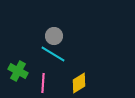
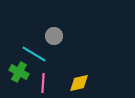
cyan line: moved 19 px left
green cross: moved 1 px right, 1 px down
yellow diamond: rotated 20 degrees clockwise
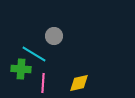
green cross: moved 2 px right, 3 px up; rotated 24 degrees counterclockwise
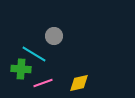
pink line: rotated 66 degrees clockwise
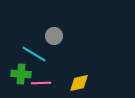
green cross: moved 5 px down
pink line: moved 2 px left; rotated 18 degrees clockwise
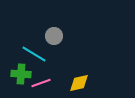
pink line: rotated 18 degrees counterclockwise
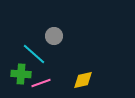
cyan line: rotated 10 degrees clockwise
yellow diamond: moved 4 px right, 3 px up
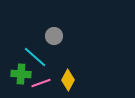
cyan line: moved 1 px right, 3 px down
yellow diamond: moved 15 px left; rotated 50 degrees counterclockwise
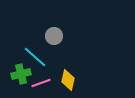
green cross: rotated 18 degrees counterclockwise
yellow diamond: rotated 15 degrees counterclockwise
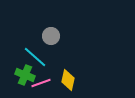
gray circle: moved 3 px left
green cross: moved 4 px right, 1 px down; rotated 36 degrees clockwise
